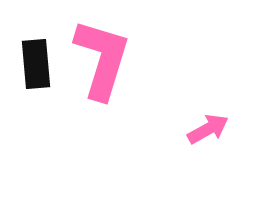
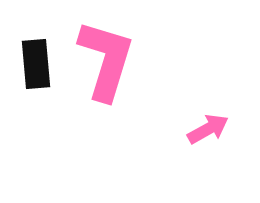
pink L-shape: moved 4 px right, 1 px down
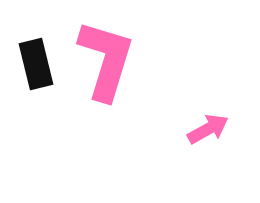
black rectangle: rotated 9 degrees counterclockwise
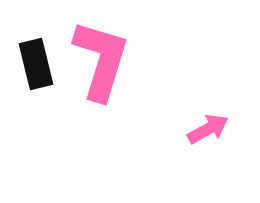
pink L-shape: moved 5 px left
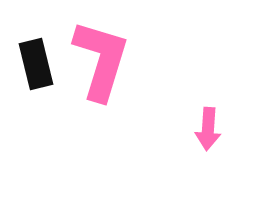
pink arrow: rotated 123 degrees clockwise
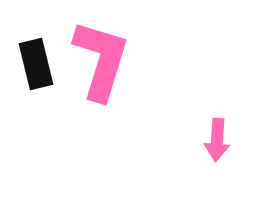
pink arrow: moved 9 px right, 11 px down
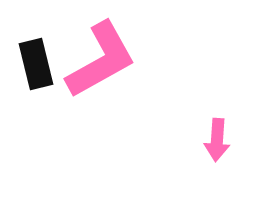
pink L-shape: rotated 44 degrees clockwise
